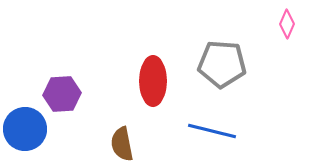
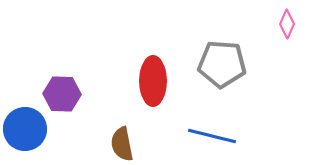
purple hexagon: rotated 6 degrees clockwise
blue line: moved 5 px down
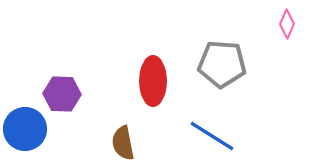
blue line: rotated 18 degrees clockwise
brown semicircle: moved 1 px right, 1 px up
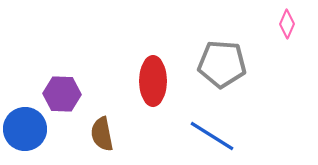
brown semicircle: moved 21 px left, 9 px up
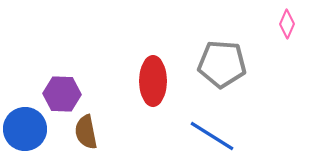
brown semicircle: moved 16 px left, 2 px up
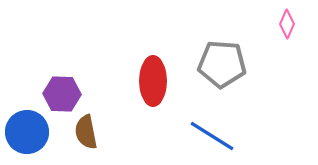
blue circle: moved 2 px right, 3 px down
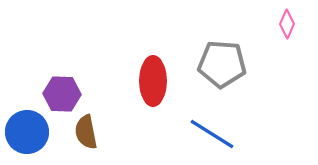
blue line: moved 2 px up
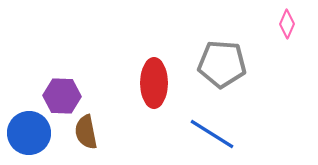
red ellipse: moved 1 px right, 2 px down
purple hexagon: moved 2 px down
blue circle: moved 2 px right, 1 px down
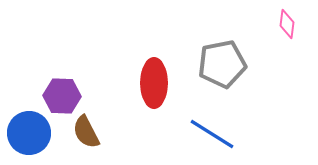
pink diamond: rotated 16 degrees counterclockwise
gray pentagon: rotated 15 degrees counterclockwise
brown semicircle: rotated 16 degrees counterclockwise
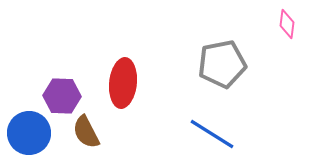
red ellipse: moved 31 px left; rotated 6 degrees clockwise
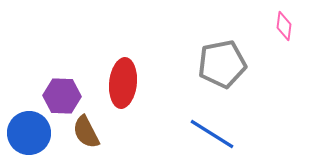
pink diamond: moved 3 px left, 2 px down
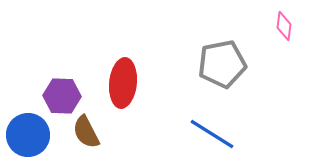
blue circle: moved 1 px left, 2 px down
